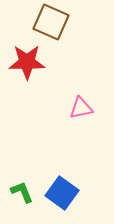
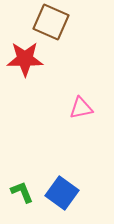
red star: moved 2 px left, 3 px up
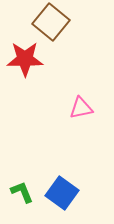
brown square: rotated 15 degrees clockwise
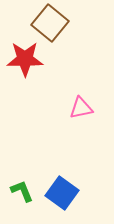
brown square: moved 1 px left, 1 px down
green L-shape: moved 1 px up
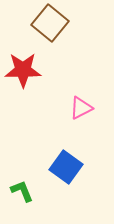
red star: moved 2 px left, 11 px down
pink triangle: rotated 15 degrees counterclockwise
blue square: moved 4 px right, 26 px up
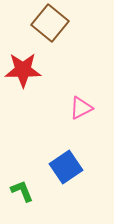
blue square: rotated 20 degrees clockwise
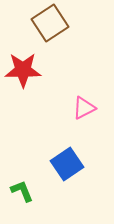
brown square: rotated 18 degrees clockwise
pink triangle: moved 3 px right
blue square: moved 1 px right, 3 px up
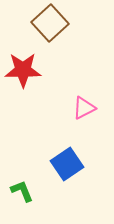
brown square: rotated 9 degrees counterclockwise
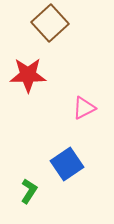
red star: moved 5 px right, 5 px down
green L-shape: moved 7 px right; rotated 55 degrees clockwise
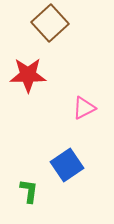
blue square: moved 1 px down
green L-shape: rotated 25 degrees counterclockwise
